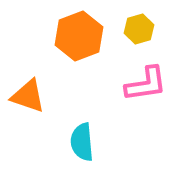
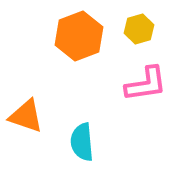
orange triangle: moved 2 px left, 20 px down
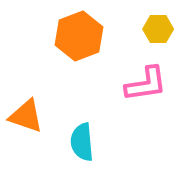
yellow hexagon: moved 19 px right; rotated 16 degrees clockwise
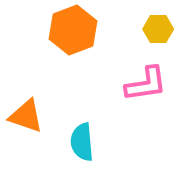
orange hexagon: moved 6 px left, 6 px up
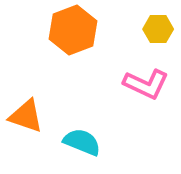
pink L-shape: rotated 33 degrees clockwise
cyan semicircle: rotated 117 degrees clockwise
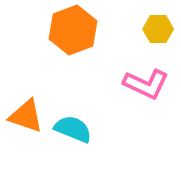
cyan semicircle: moved 9 px left, 13 px up
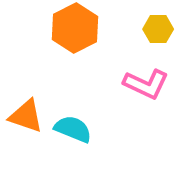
orange hexagon: moved 2 px right, 2 px up; rotated 6 degrees counterclockwise
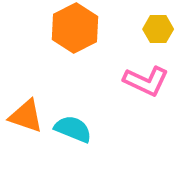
pink L-shape: moved 3 px up
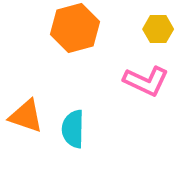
orange hexagon: rotated 12 degrees clockwise
cyan semicircle: rotated 111 degrees counterclockwise
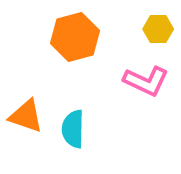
orange hexagon: moved 9 px down
